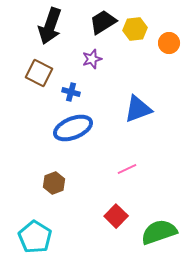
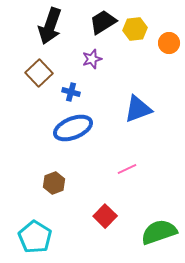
brown square: rotated 20 degrees clockwise
red square: moved 11 px left
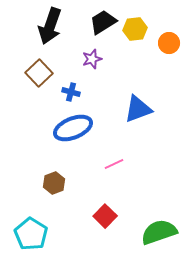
pink line: moved 13 px left, 5 px up
cyan pentagon: moved 4 px left, 3 px up
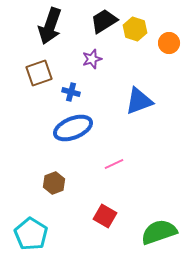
black trapezoid: moved 1 px right, 1 px up
yellow hexagon: rotated 25 degrees clockwise
brown square: rotated 24 degrees clockwise
blue triangle: moved 1 px right, 8 px up
red square: rotated 15 degrees counterclockwise
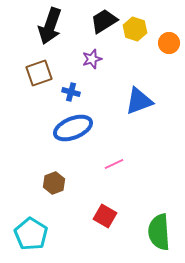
green semicircle: rotated 75 degrees counterclockwise
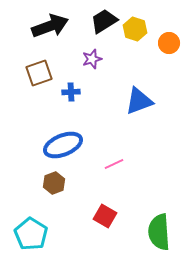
black arrow: rotated 129 degrees counterclockwise
blue cross: rotated 18 degrees counterclockwise
blue ellipse: moved 10 px left, 17 px down
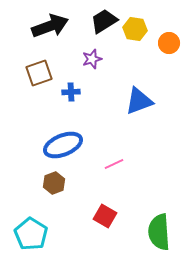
yellow hexagon: rotated 10 degrees counterclockwise
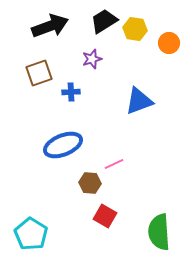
brown hexagon: moved 36 px right; rotated 25 degrees clockwise
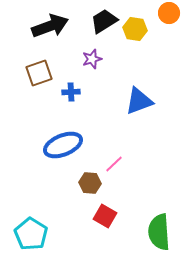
orange circle: moved 30 px up
pink line: rotated 18 degrees counterclockwise
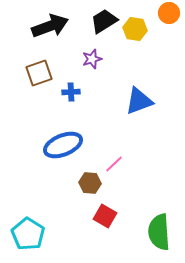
cyan pentagon: moved 3 px left
